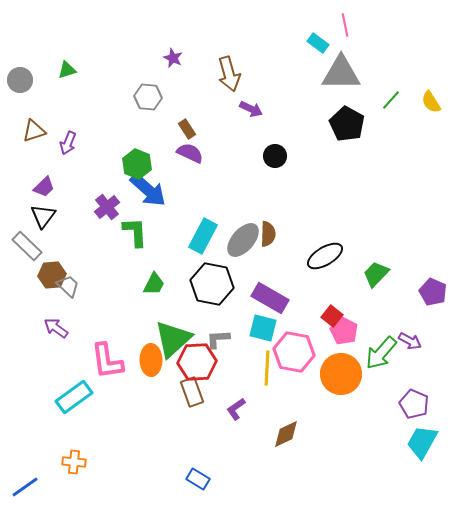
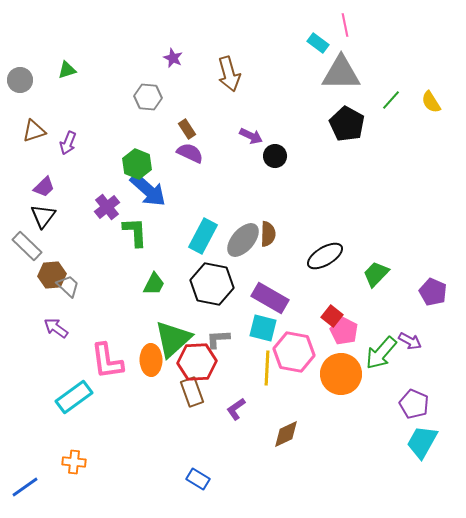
purple arrow at (251, 109): moved 27 px down
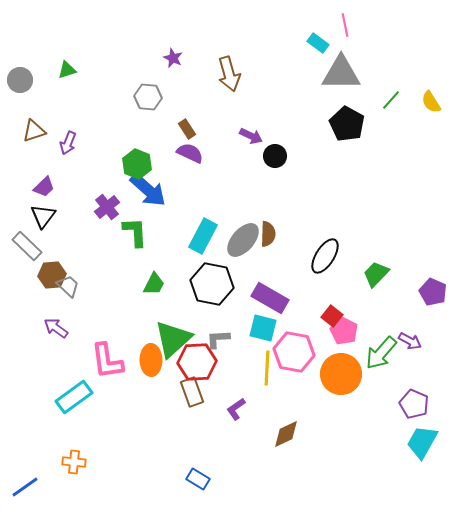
black ellipse at (325, 256): rotated 27 degrees counterclockwise
